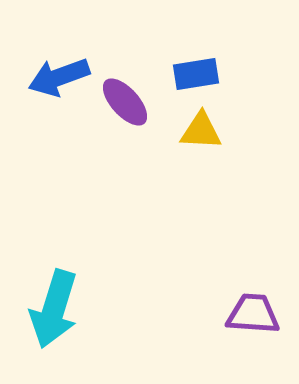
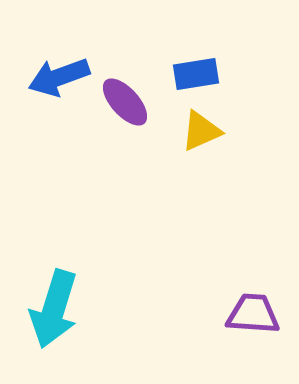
yellow triangle: rotated 27 degrees counterclockwise
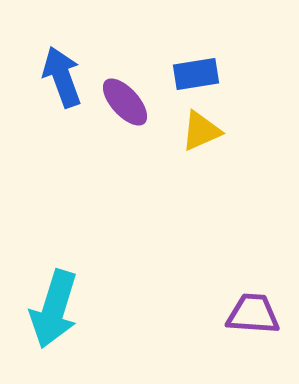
blue arrow: moved 3 px right; rotated 90 degrees clockwise
